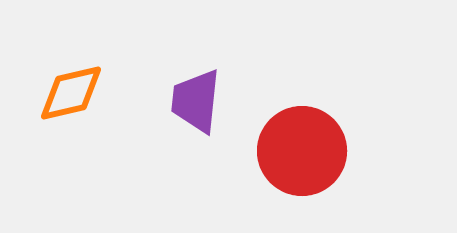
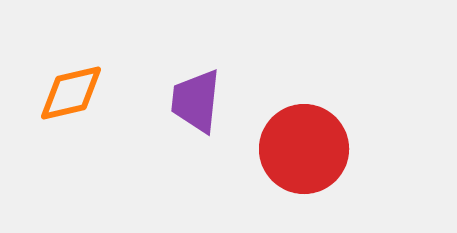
red circle: moved 2 px right, 2 px up
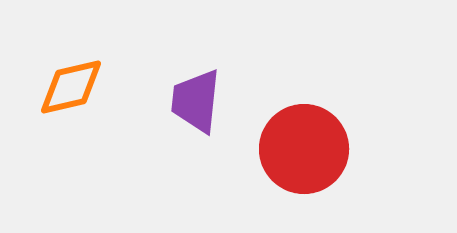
orange diamond: moved 6 px up
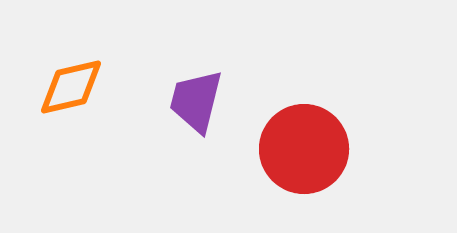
purple trapezoid: rotated 8 degrees clockwise
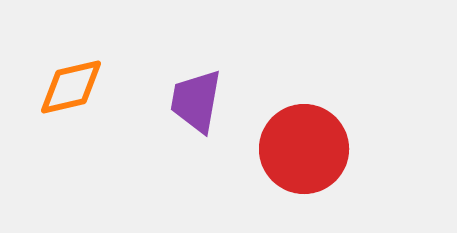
purple trapezoid: rotated 4 degrees counterclockwise
